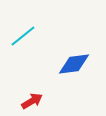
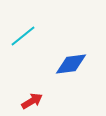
blue diamond: moved 3 px left
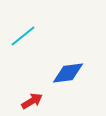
blue diamond: moved 3 px left, 9 px down
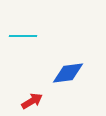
cyan line: rotated 40 degrees clockwise
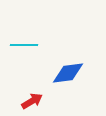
cyan line: moved 1 px right, 9 px down
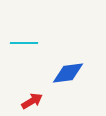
cyan line: moved 2 px up
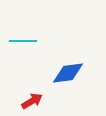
cyan line: moved 1 px left, 2 px up
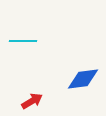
blue diamond: moved 15 px right, 6 px down
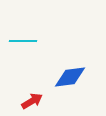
blue diamond: moved 13 px left, 2 px up
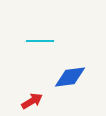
cyan line: moved 17 px right
